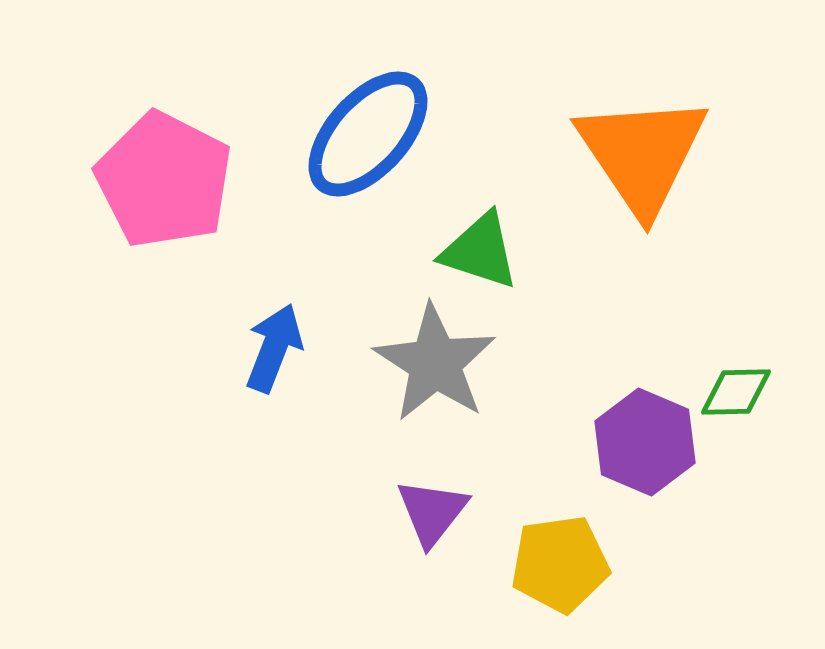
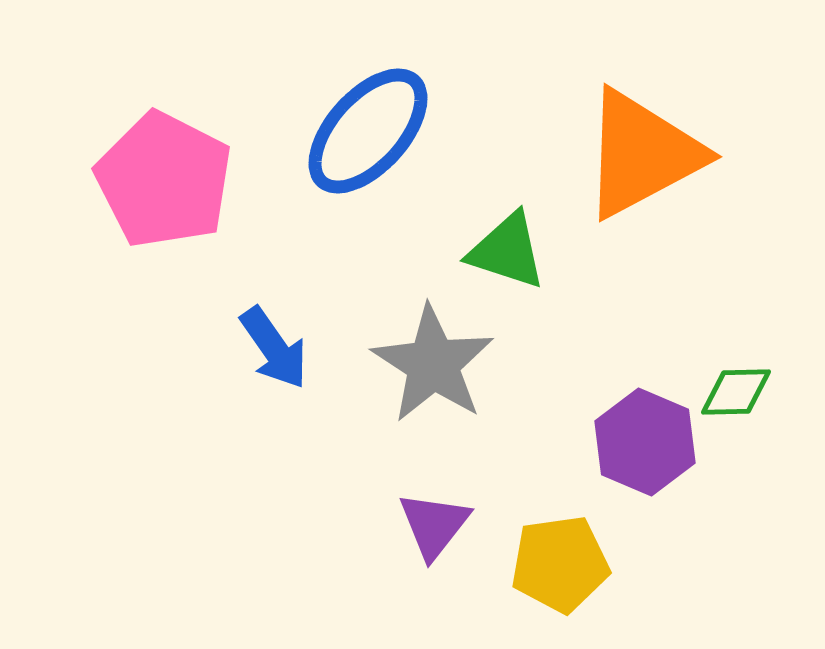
blue ellipse: moved 3 px up
orange triangle: rotated 36 degrees clockwise
green triangle: moved 27 px right
blue arrow: rotated 124 degrees clockwise
gray star: moved 2 px left, 1 px down
purple triangle: moved 2 px right, 13 px down
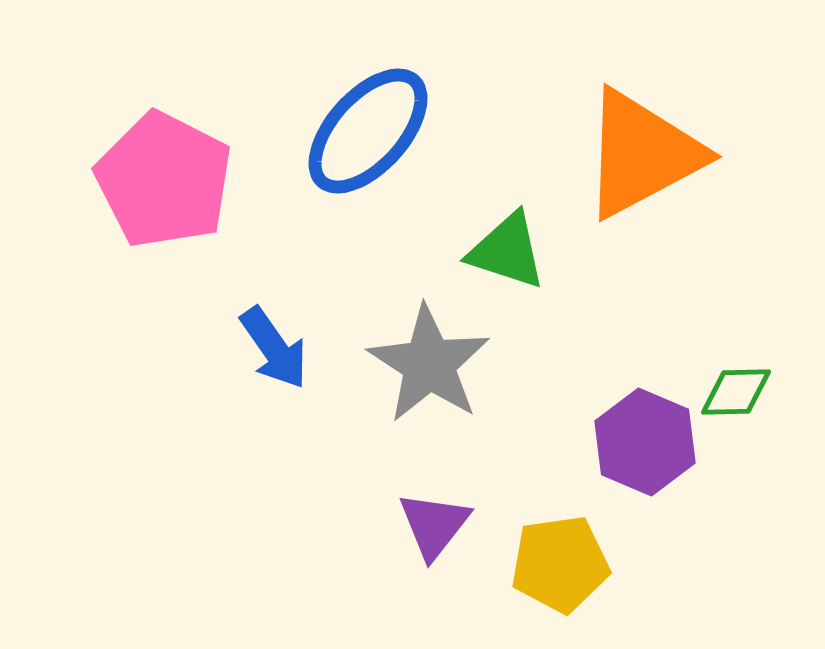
gray star: moved 4 px left
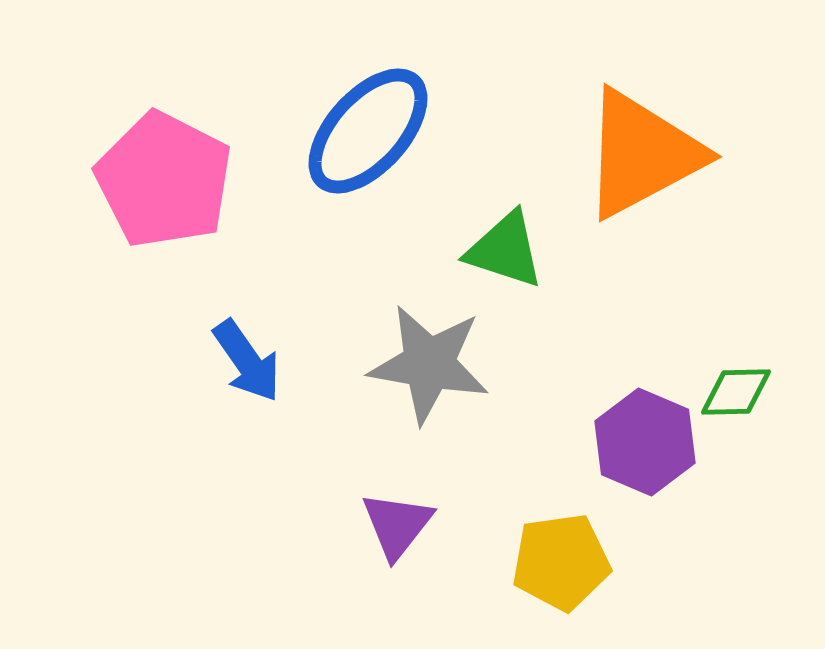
green triangle: moved 2 px left, 1 px up
blue arrow: moved 27 px left, 13 px down
gray star: rotated 23 degrees counterclockwise
purple triangle: moved 37 px left
yellow pentagon: moved 1 px right, 2 px up
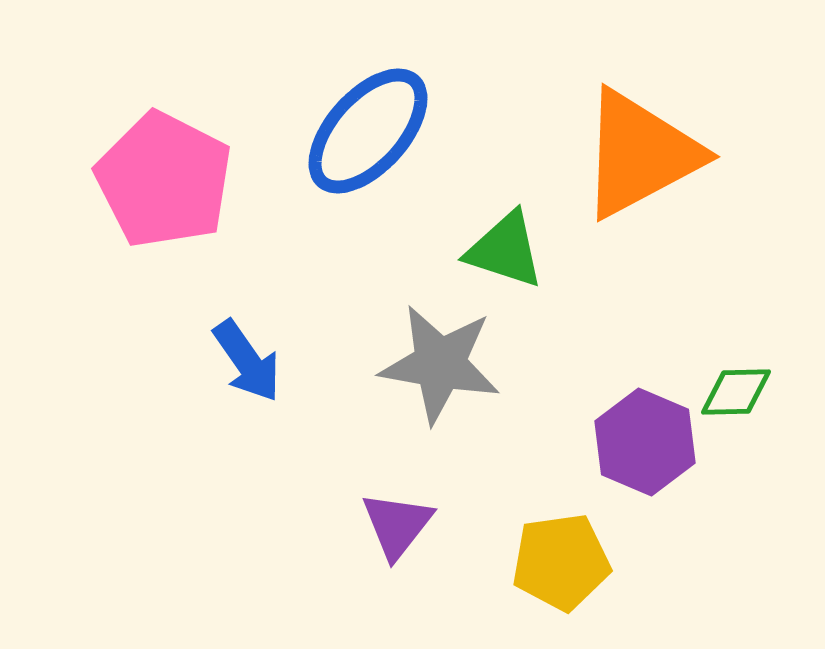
orange triangle: moved 2 px left
gray star: moved 11 px right
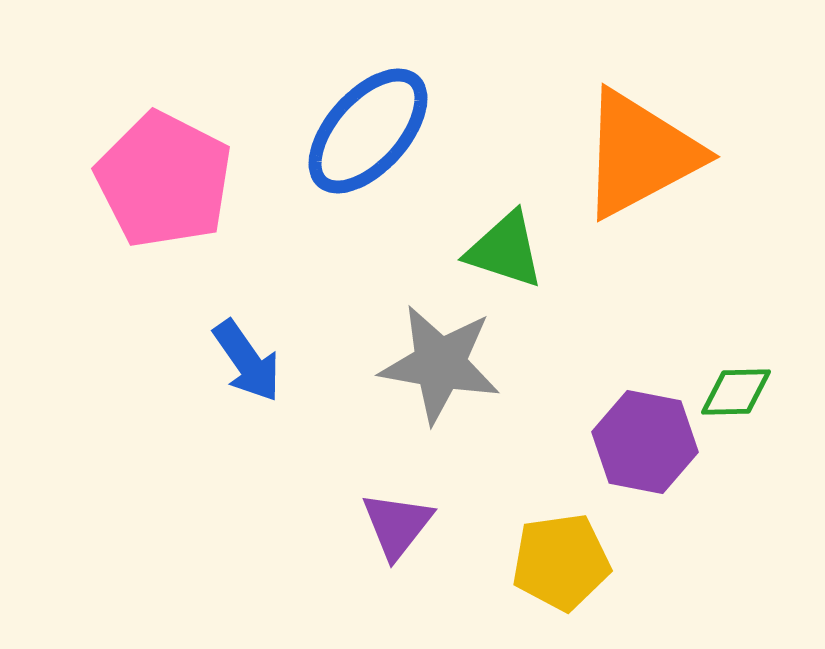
purple hexagon: rotated 12 degrees counterclockwise
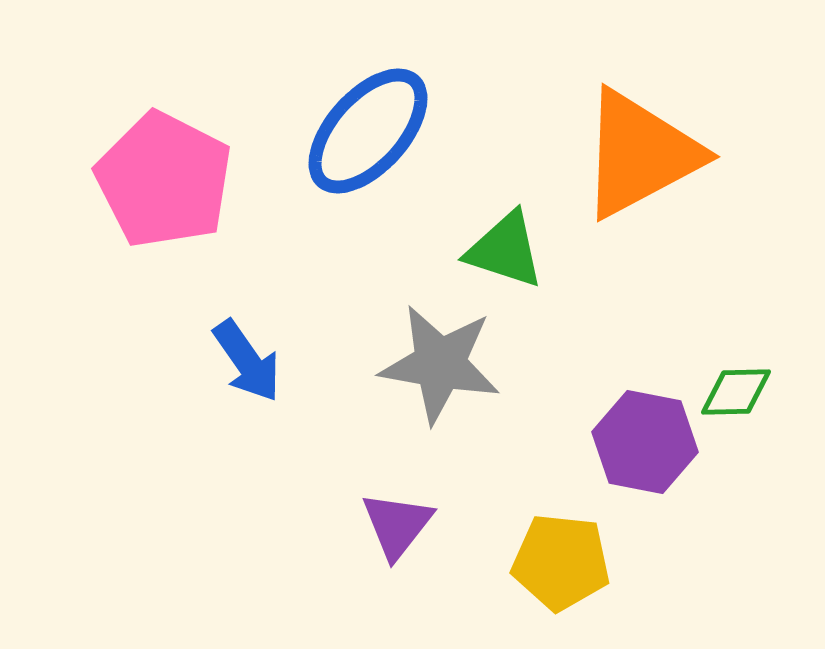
yellow pentagon: rotated 14 degrees clockwise
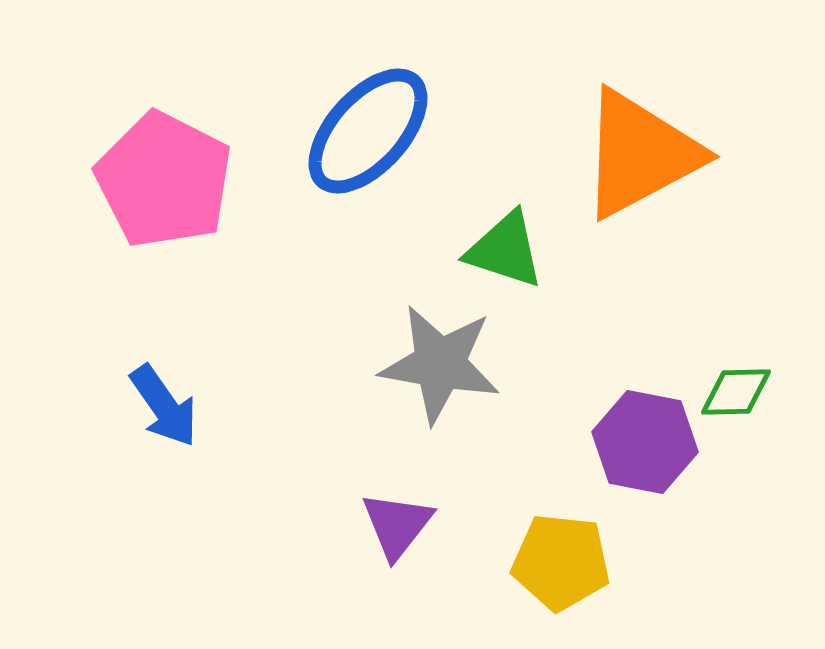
blue arrow: moved 83 px left, 45 px down
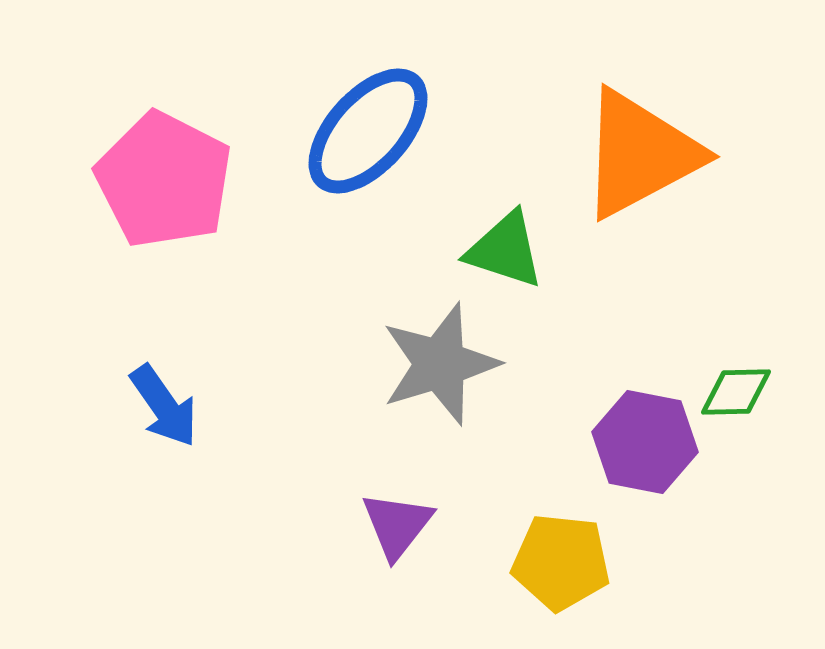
gray star: rotated 27 degrees counterclockwise
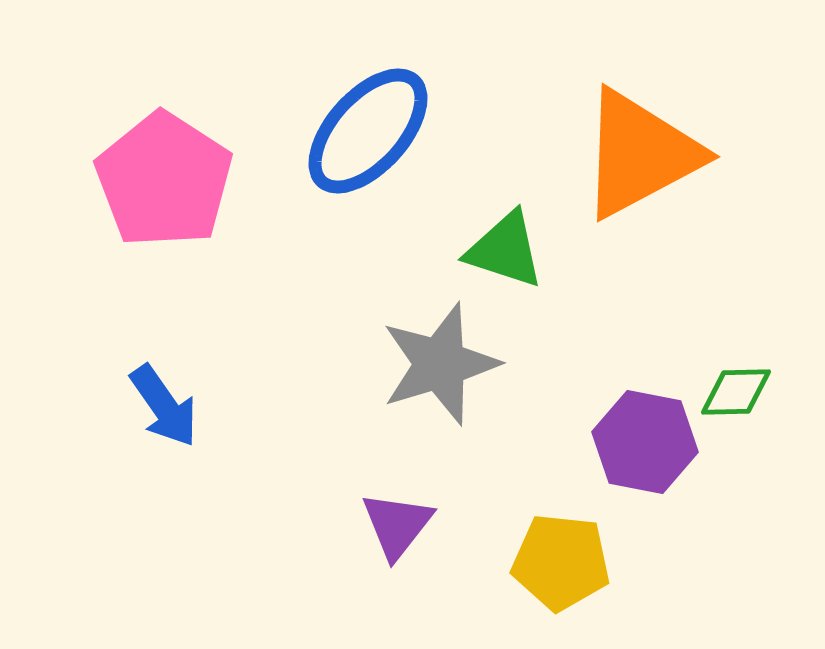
pink pentagon: rotated 6 degrees clockwise
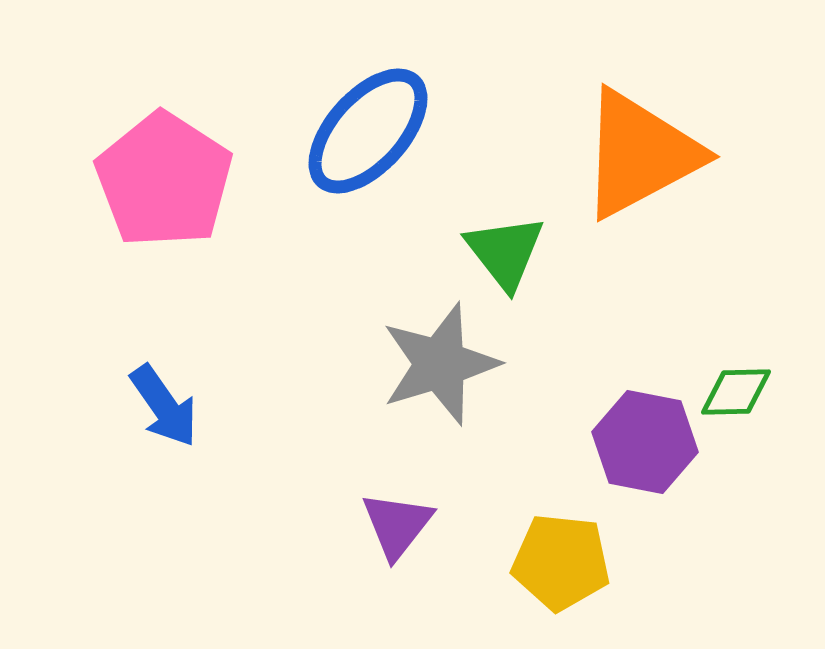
green triangle: moved 2 px down; rotated 34 degrees clockwise
